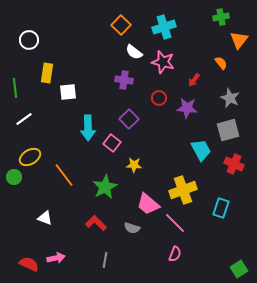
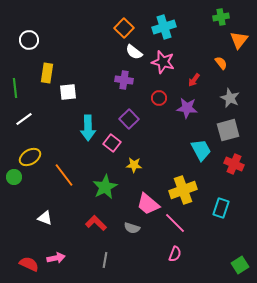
orange square: moved 3 px right, 3 px down
green square: moved 1 px right, 4 px up
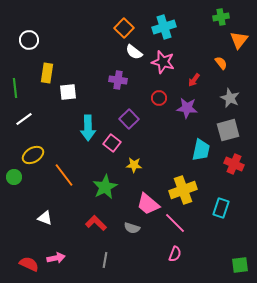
purple cross: moved 6 px left
cyan trapezoid: rotated 40 degrees clockwise
yellow ellipse: moved 3 px right, 2 px up
green square: rotated 24 degrees clockwise
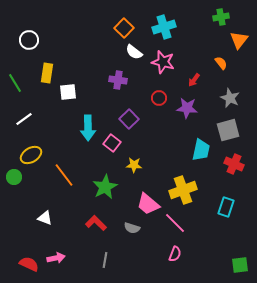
green line: moved 5 px up; rotated 24 degrees counterclockwise
yellow ellipse: moved 2 px left
cyan rectangle: moved 5 px right, 1 px up
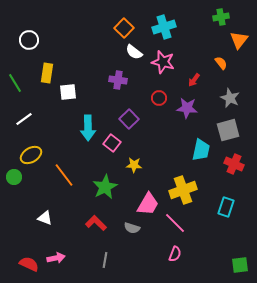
pink trapezoid: rotated 100 degrees counterclockwise
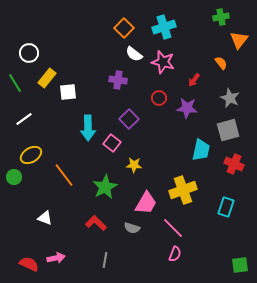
white circle: moved 13 px down
white semicircle: moved 2 px down
yellow rectangle: moved 5 px down; rotated 30 degrees clockwise
pink trapezoid: moved 2 px left, 1 px up
pink line: moved 2 px left, 5 px down
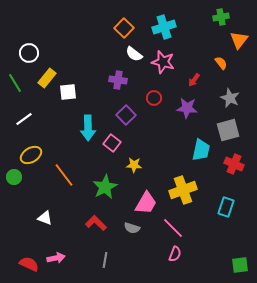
red circle: moved 5 px left
purple square: moved 3 px left, 4 px up
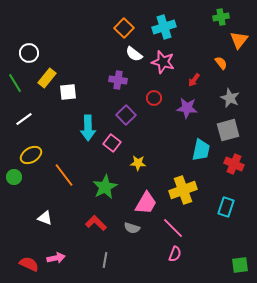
yellow star: moved 4 px right, 2 px up
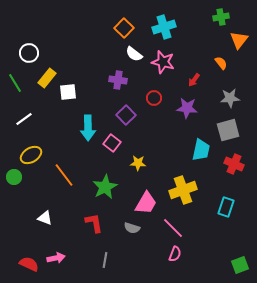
gray star: rotated 30 degrees counterclockwise
red L-shape: moved 2 px left; rotated 35 degrees clockwise
green square: rotated 12 degrees counterclockwise
